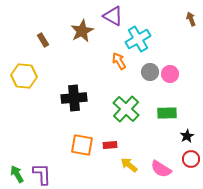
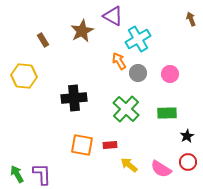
gray circle: moved 12 px left, 1 px down
red circle: moved 3 px left, 3 px down
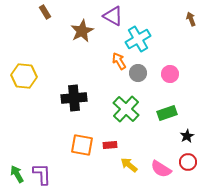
brown rectangle: moved 2 px right, 28 px up
green rectangle: rotated 18 degrees counterclockwise
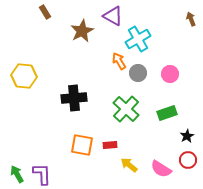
red circle: moved 2 px up
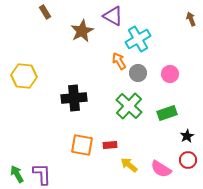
green cross: moved 3 px right, 3 px up
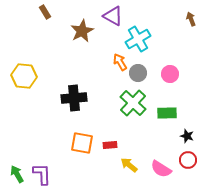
orange arrow: moved 1 px right, 1 px down
green cross: moved 4 px right, 3 px up
green rectangle: rotated 18 degrees clockwise
black star: rotated 24 degrees counterclockwise
orange square: moved 2 px up
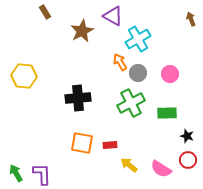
black cross: moved 4 px right
green cross: moved 2 px left; rotated 20 degrees clockwise
green arrow: moved 1 px left, 1 px up
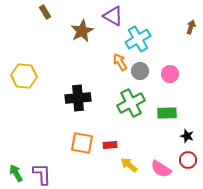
brown arrow: moved 8 px down; rotated 40 degrees clockwise
gray circle: moved 2 px right, 2 px up
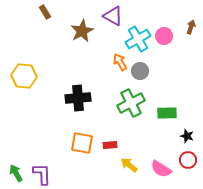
pink circle: moved 6 px left, 38 px up
